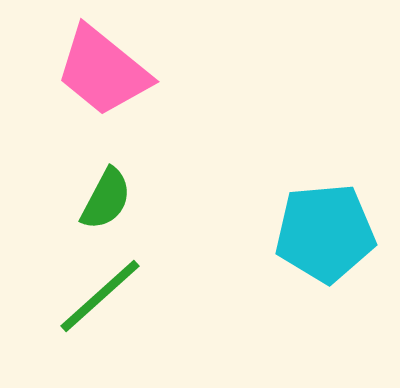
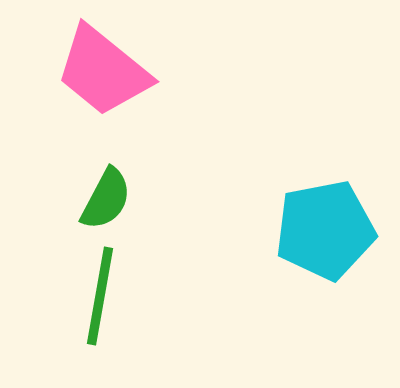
cyan pentagon: moved 3 px up; rotated 6 degrees counterclockwise
green line: rotated 38 degrees counterclockwise
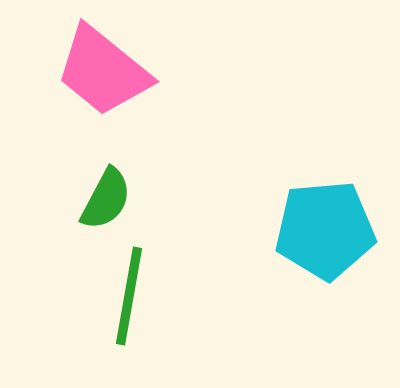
cyan pentagon: rotated 6 degrees clockwise
green line: moved 29 px right
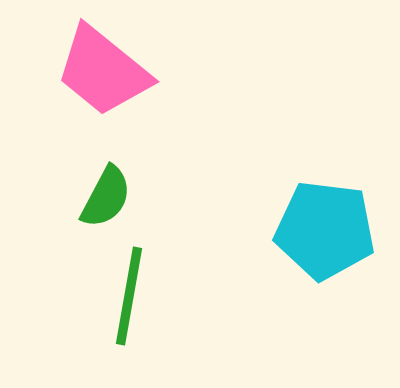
green semicircle: moved 2 px up
cyan pentagon: rotated 12 degrees clockwise
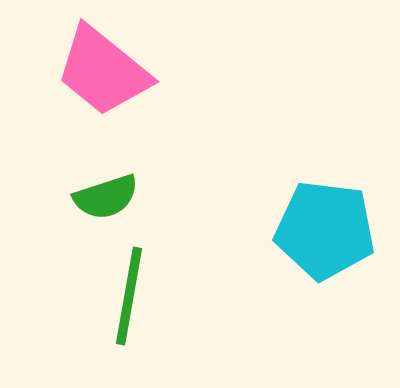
green semicircle: rotated 44 degrees clockwise
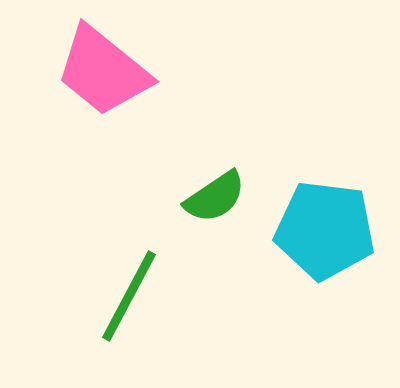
green semicircle: moved 109 px right; rotated 16 degrees counterclockwise
green line: rotated 18 degrees clockwise
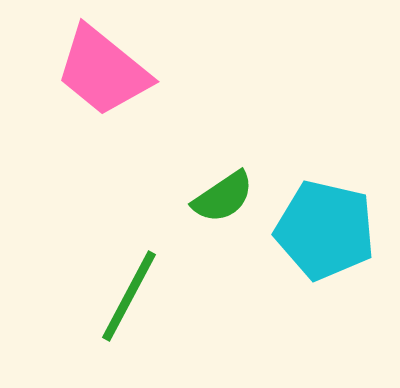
green semicircle: moved 8 px right
cyan pentagon: rotated 6 degrees clockwise
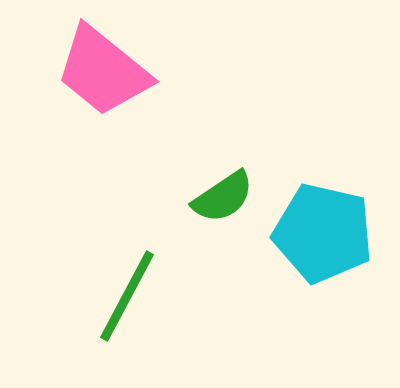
cyan pentagon: moved 2 px left, 3 px down
green line: moved 2 px left
